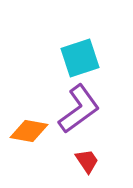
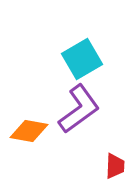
cyan square: moved 2 px right, 1 px down; rotated 12 degrees counterclockwise
red trapezoid: moved 28 px right, 5 px down; rotated 36 degrees clockwise
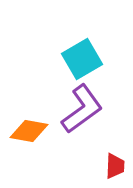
purple L-shape: moved 3 px right
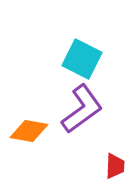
cyan square: rotated 33 degrees counterclockwise
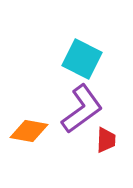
red trapezoid: moved 9 px left, 26 px up
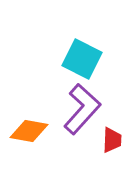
purple L-shape: rotated 12 degrees counterclockwise
red trapezoid: moved 6 px right
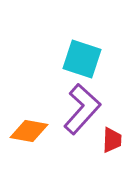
cyan square: rotated 9 degrees counterclockwise
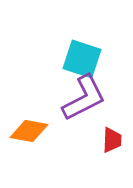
purple L-shape: moved 2 px right, 11 px up; rotated 21 degrees clockwise
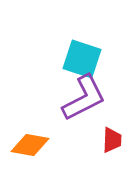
orange diamond: moved 1 px right, 14 px down
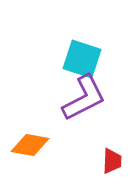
red trapezoid: moved 21 px down
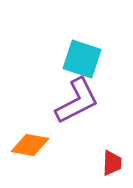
purple L-shape: moved 7 px left, 3 px down
red trapezoid: moved 2 px down
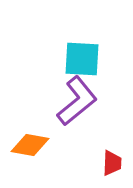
cyan square: rotated 15 degrees counterclockwise
purple L-shape: rotated 12 degrees counterclockwise
